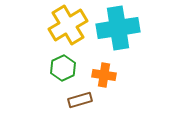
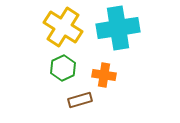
yellow cross: moved 5 px left, 2 px down; rotated 27 degrees counterclockwise
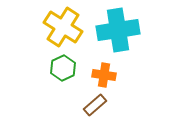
cyan cross: moved 2 px down
brown rectangle: moved 15 px right, 5 px down; rotated 25 degrees counterclockwise
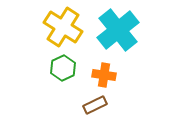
cyan cross: rotated 30 degrees counterclockwise
brown rectangle: rotated 15 degrees clockwise
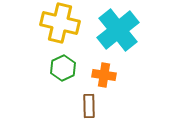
yellow cross: moved 3 px left, 4 px up; rotated 18 degrees counterclockwise
brown rectangle: moved 6 px left, 1 px down; rotated 65 degrees counterclockwise
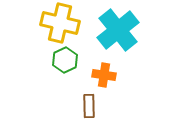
green hexagon: moved 2 px right, 8 px up
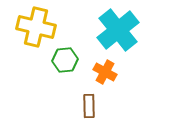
yellow cross: moved 24 px left, 4 px down
green hexagon: rotated 20 degrees clockwise
orange cross: moved 1 px right, 3 px up; rotated 20 degrees clockwise
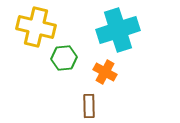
cyan cross: rotated 21 degrees clockwise
green hexagon: moved 1 px left, 2 px up
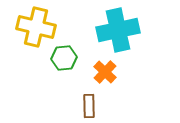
cyan cross: rotated 6 degrees clockwise
orange cross: rotated 15 degrees clockwise
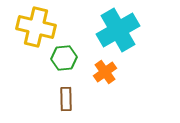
cyan cross: rotated 18 degrees counterclockwise
orange cross: rotated 10 degrees clockwise
brown rectangle: moved 23 px left, 7 px up
